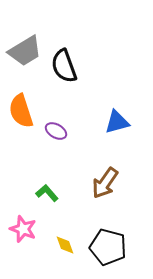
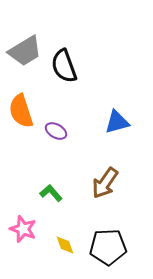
green L-shape: moved 4 px right
black pentagon: rotated 18 degrees counterclockwise
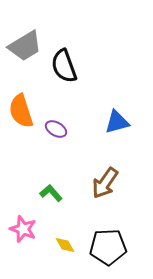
gray trapezoid: moved 5 px up
purple ellipse: moved 2 px up
yellow diamond: rotated 10 degrees counterclockwise
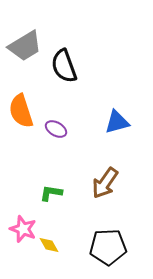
green L-shape: rotated 40 degrees counterclockwise
yellow diamond: moved 16 px left
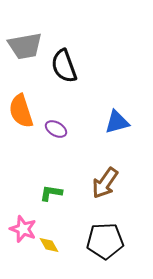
gray trapezoid: rotated 21 degrees clockwise
black pentagon: moved 3 px left, 6 px up
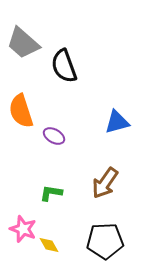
gray trapezoid: moved 2 px left, 3 px up; rotated 51 degrees clockwise
purple ellipse: moved 2 px left, 7 px down
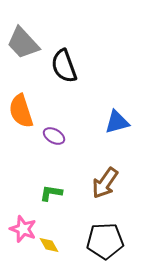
gray trapezoid: rotated 6 degrees clockwise
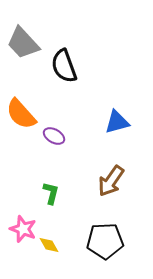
orange semicircle: moved 3 px down; rotated 24 degrees counterclockwise
brown arrow: moved 6 px right, 2 px up
green L-shape: rotated 95 degrees clockwise
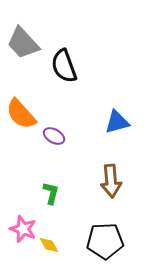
brown arrow: rotated 40 degrees counterclockwise
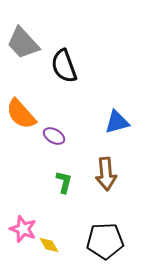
brown arrow: moved 5 px left, 7 px up
green L-shape: moved 13 px right, 11 px up
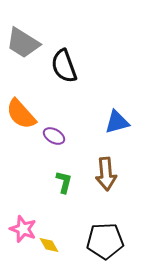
gray trapezoid: rotated 15 degrees counterclockwise
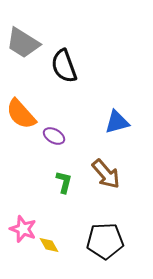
brown arrow: rotated 36 degrees counterclockwise
